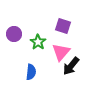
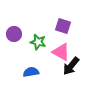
green star: rotated 21 degrees counterclockwise
pink triangle: rotated 42 degrees counterclockwise
blue semicircle: rotated 105 degrees counterclockwise
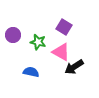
purple square: moved 1 px right, 1 px down; rotated 14 degrees clockwise
purple circle: moved 1 px left, 1 px down
black arrow: moved 3 px right, 1 px down; rotated 18 degrees clockwise
blue semicircle: rotated 21 degrees clockwise
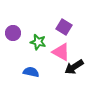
purple circle: moved 2 px up
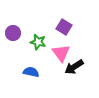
pink triangle: moved 1 px down; rotated 24 degrees clockwise
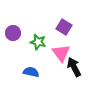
black arrow: rotated 96 degrees clockwise
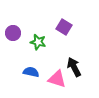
pink triangle: moved 4 px left, 26 px down; rotated 36 degrees counterclockwise
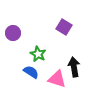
green star: moved 12 px down; rotated 14 degrees clockwise
black arrow: rotated 18 degrees clockwise
blue semicircle: rotated 21 degrees clockwise
